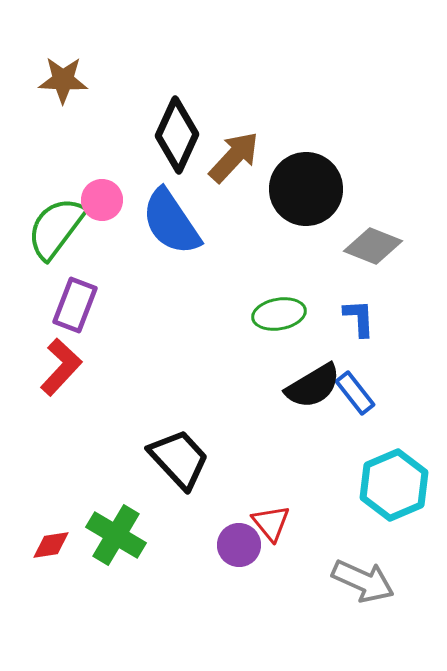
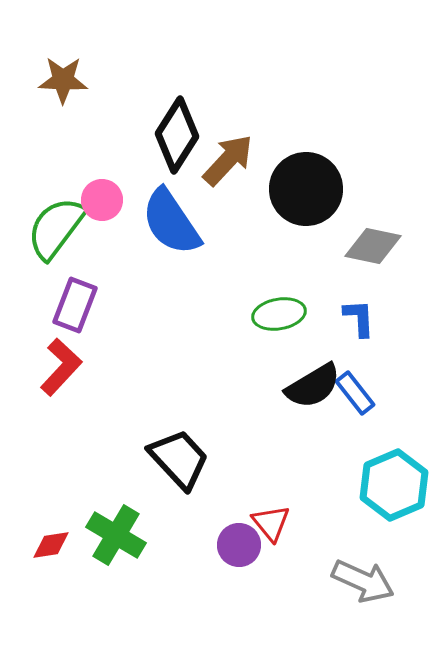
black diamond: rotated 8 degrees clockwise
brown arrow: moved 6 px left, 3 px down
gray diamond: rotated 10 degrees counterclockwise
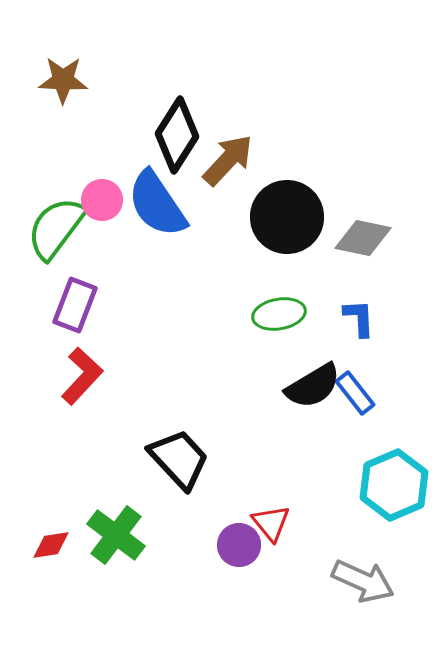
black circle: moved 19 px left, 28 px down
blue semicircle: moved 14 px left, 18 px up
gray diamond: moved 10 px left, 8 px up
red L-shape: moved 21 px right, 9 px down
green cross: rotated 6 degrees clockwise
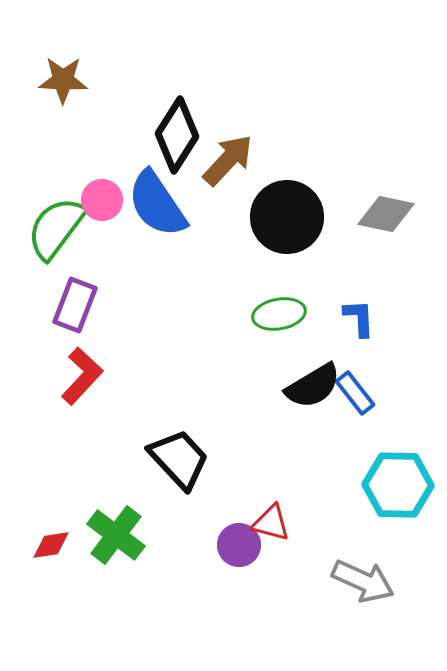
gray diamond: moved 23 px right, 24 px up
cyan hexagon: moved 4 px right; rotated 24 degrees clockwise
red triangle: rotated 36 degrees counterclockwise
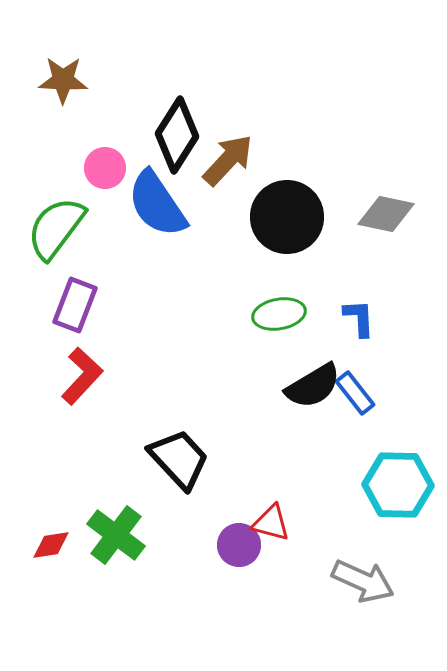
pink circle: moved 3 px right, 32 px up
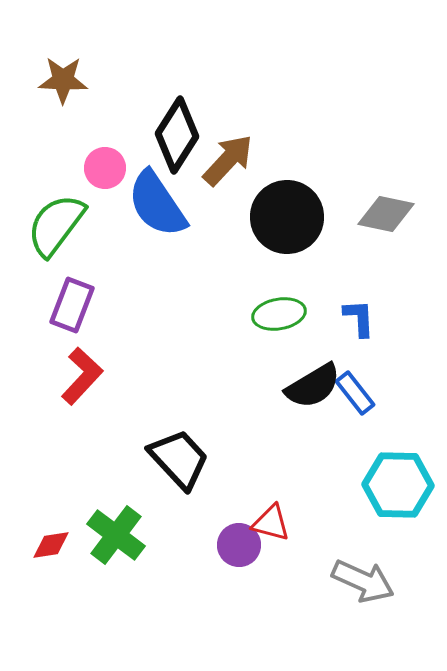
green semicircle: moved 3 px up
purple rectangle: moved 3 px left
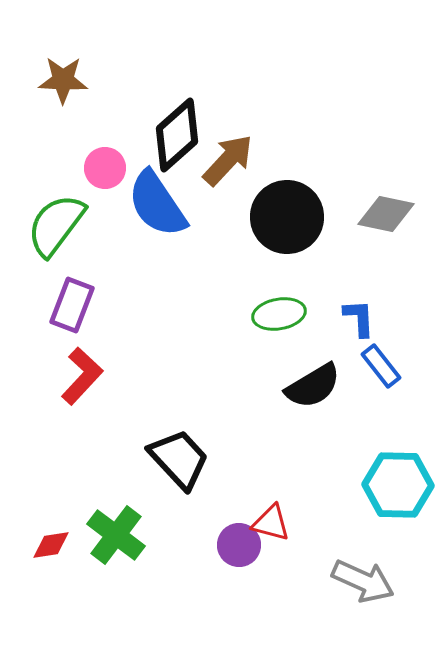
black diamond: rotated 16 degrees clockwise
blue rectangle: moved 26 px right, 27 px up
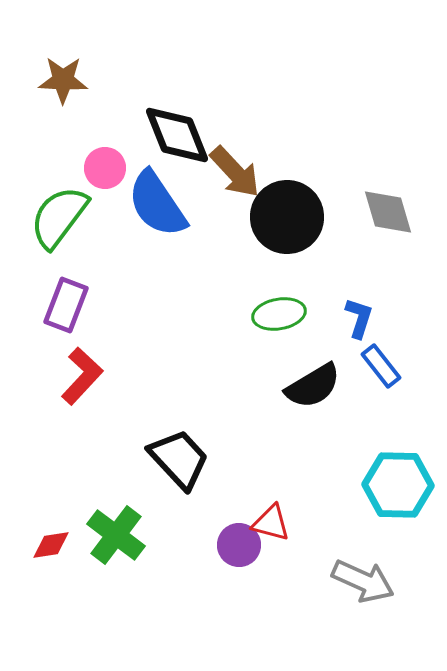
black diamond: rotated 70 degrees counterclockwise
brown arrow: moved 7 px right, 12 px down; rotated 94 degrees clockwise
gray diamond: moved 2 px right, 2 px up; rotated 62 degrees clockwise
green semicircle: moved 3 px right, 8 px up
purple rectangle: moved 6 px left
blue L-shape: rotated 21 degrees clockwise
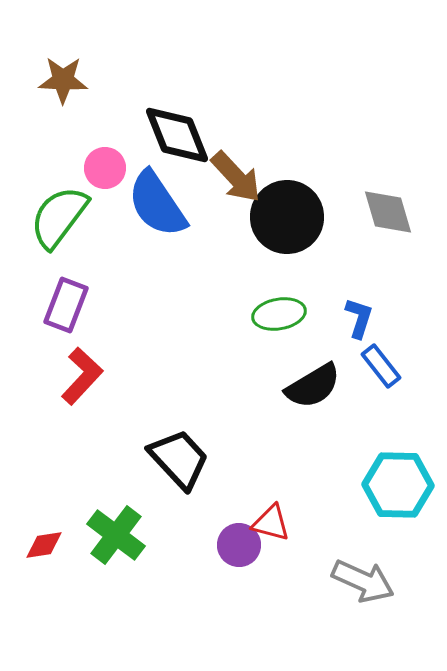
brown arrow: moved 1 px right, 5 px down
red diamond: moved 7 px left
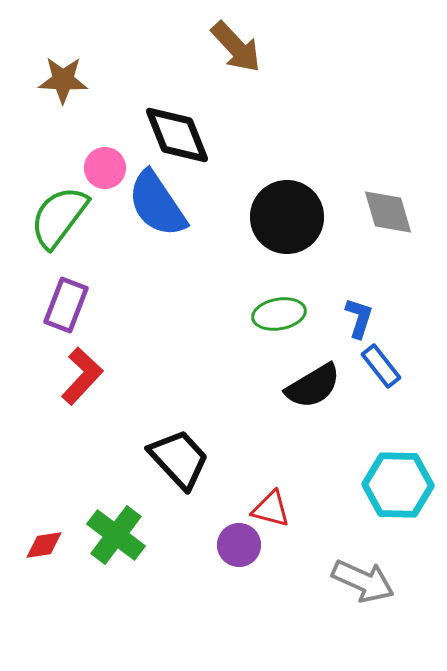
brown arrow: moved 130 px up
red triangle: moved 14 px up
